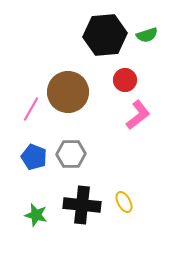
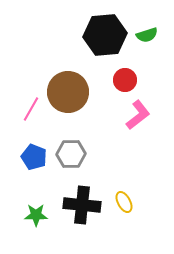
green star: rotated 15 degrees counterclockwise
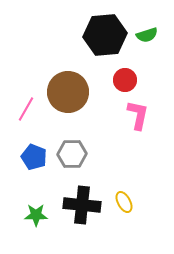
pink line: moved 5 px left
pink L-shape: rotated 40 degrees counterclockwise
gray hexagon: moved 1 px right
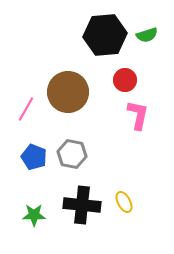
gray hexagon: rotated 12 degrees clockwise
green star: moved 2 px left
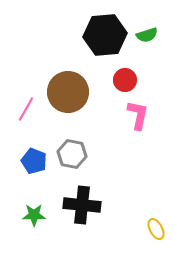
blue pentagon: moved 4 px down
yellow ellipse: moved 32 px right, 27 px down
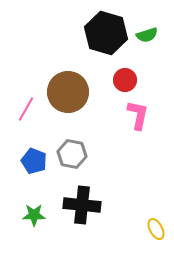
black hexagon: moved 1 px right, 2 px up; rotated 21 degrees clockwise
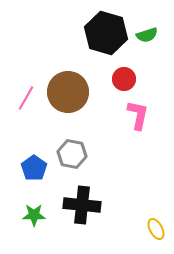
red circle: moved 1 px left, 1 px up
pink line: moved 11 px up
blue pentagon: moved 7 px down; rotated 15 degrees clockwise
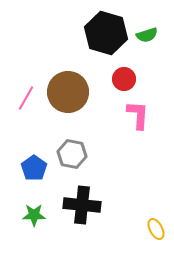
pink L-shape: rotated 8 degrees counterclockwise
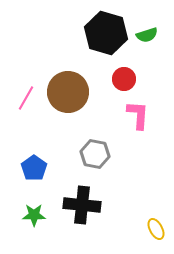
gray hexagon: moved 23 px right
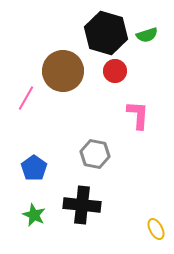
red circle: moved 9 px left, 8 px up
brown circle: moved 5 px left, 21 px up
green star: rotated 25 degrees clockwise
